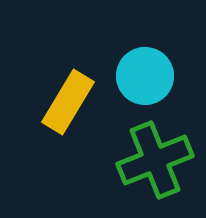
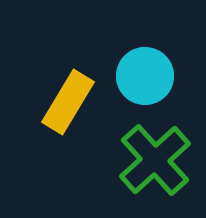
green cross: rotated 20 degrees counterclockwise
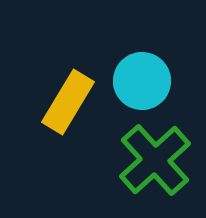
cyan circle: moved 3 px left, 5 px down
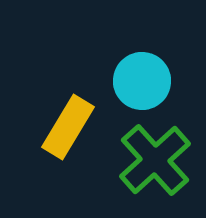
yellow rectangle: moved 25 px down
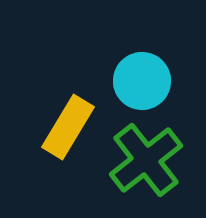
green cross: moved 9 px left; rotated 4 degrees clockwise
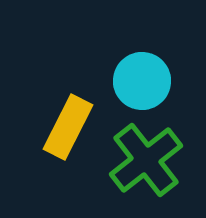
yellow rectangle: rotated 4 degrees counterclockwise
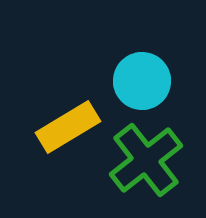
yellow rectangle: rotated 32 degrees clockwise
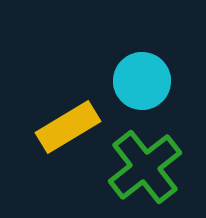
green cross: moved 1 px left, 7 px down
